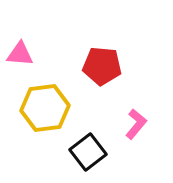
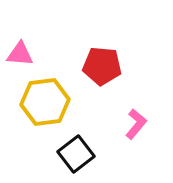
yellow hexagon: moved 6 px up
black square: moved 12 px left, 2 px down
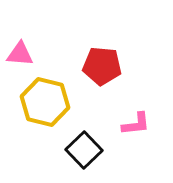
yellow hexagon: rotated 21 degrees clockwise
pink L-shape: rotated 44 degrees clockwise
black square: moved 8 px right, 4 px up; rotated 6 degrees counterclockwise
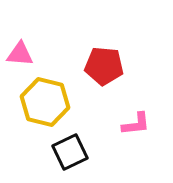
red pentagon: moved 2 px right
black square: moved 14 px left, 2 px down; rotated 18 degrees clockwise
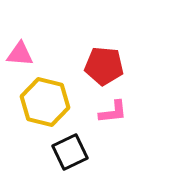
pink L-shape: moved 23 px left, 12 px up
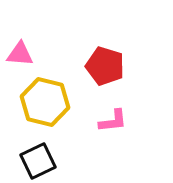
red pentagon: moved 1 px right; rotated 12 degrees clockwise
pink L-shape: moved 9 px down
black square: moved 32 px left, 9 px down
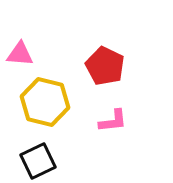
red pentagon: rotated 9 degrees clockwise
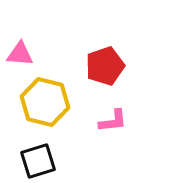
red pentagon: rotated 27 degrees clockwise
black square: rotated 9 degrees clockwise
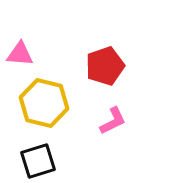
yellow hexagon: moved 1 px left, 1 px down
pink L-shape: rotated 20 degrees counterclockwise
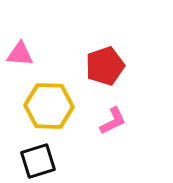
yellow hexagon: moved 5 px right, 3 px down; rotated 12 degrees counterclockwise
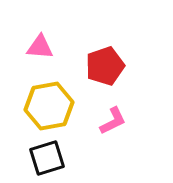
pink triangle: moved 20 px right, 7 px up
yellow hexagon: rotated 12 degrees counterclockwise
black square: moved 9 px right, 3 px up
